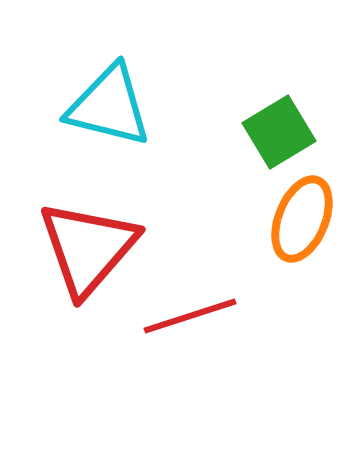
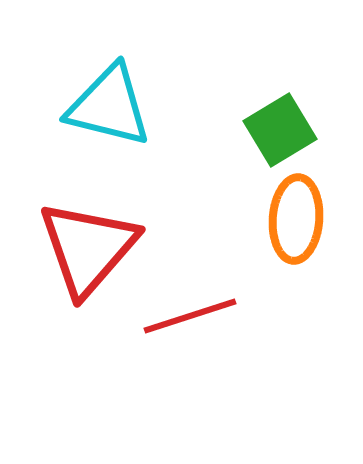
green square: moved 1 px right, 2 px up
orange ellipse: moved 6 px left; rotated 18 degrees counterclockwise
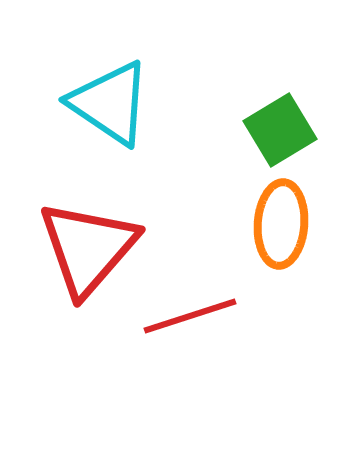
cyan triangle: moved 1 px right, 3 px up; rotated 20 degrees clockwise
orange ellipse: moved 15 px left, 5 px down
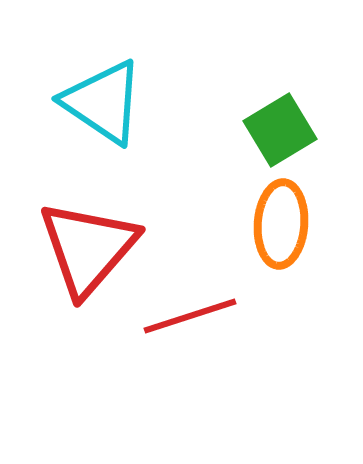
cyan triangle: moved 7 px left, 1 px up
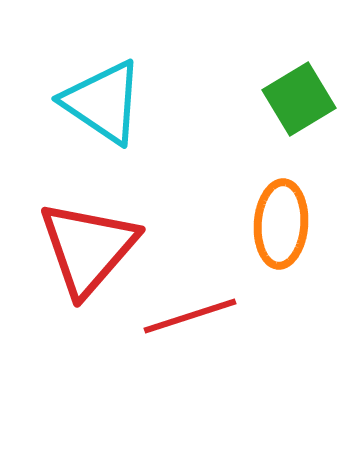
green square: moved 19 px right, 31 px up
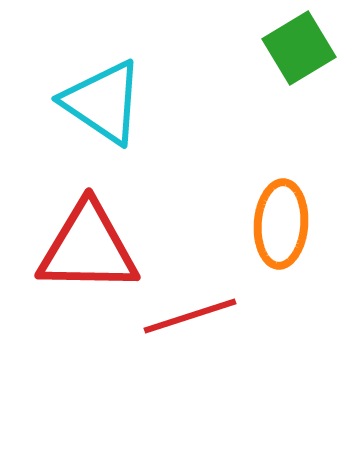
green square: moved 51 px up
red triangle: rotated 50 degrees clockwise
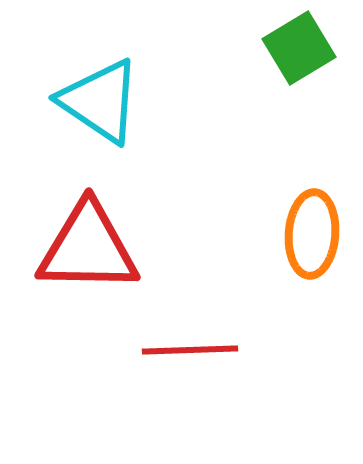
cyan triangle: moved 3 px left, 1 px up
orange ellipse: moved 31 px right, 10 px down
red line: moved 34 px down; rotated 16 degrees clockwise
